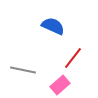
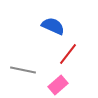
red line: moved 5 px left, 4 px up
pink rectangle: moved 2 px left
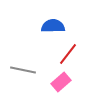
blue semicircle: rotated 25 degrees counterclockwise
pink rectangle: moved 3 px right, 3 px up
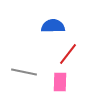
gray line: moved 1 px right, 2 px down
pink rectangle: moved 1 px left; rotated 48 degrees counterclockwise
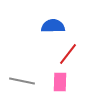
gray line: moved 2 px left, 9 px down
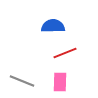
red line: moved 3 px left, 1 px up; rotated 30 degrees clockwise
gray line: rotated 10 degrees clockwise
